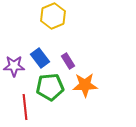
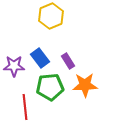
yellow hexagon: moved 2 px left
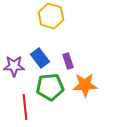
yellow hexagon: rotated 20 degrees counterclockwise
purple rectangle: rotated 14 degrees clockwise
